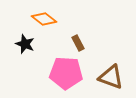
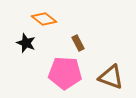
black star: moved 1 px right, 1 px up
pink pentagon: moved 1 px left
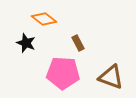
pink pentagon: moved 2 px left
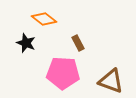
brown triangle: moved 4 px down
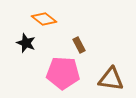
brown rectangle: moved 1 px right, 2 px down
brown triangle: moved 2 px up; rotated 12 degrees counterclockwise
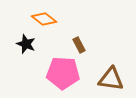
black star: moved 1 px down
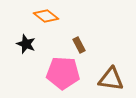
orange diamond: moved 2 px right, 3 px up
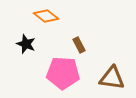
brown triangle: moved 1 px right, 1 px up
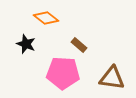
orange diamond: moved 2 px down
brown rectangle: rotated 21 degrees counterclockwise
